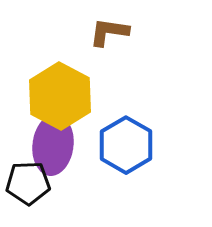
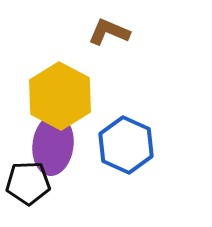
brown L-shape: rotated 15 degrees clockwise
blue hexagon: rotated 6 degrees counterclockwise
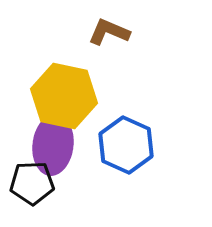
yellow hexagon: moved 4 px right; rotated 16 degrees counterclockwise
black pentagon: moved 4 px right
